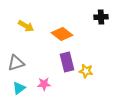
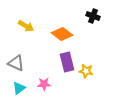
black cross: moved 8 px left, 1 px up; rotated 24 degrees clockwise
gray triangle: rotated 42 degrees clockwise
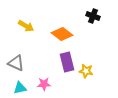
cyan triangle: moved 1 px right; rotated 24 degrees clockwise
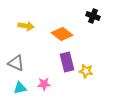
yellow arrow: rotated 21 degrees counterclockwise
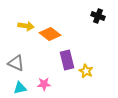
black cross: moved 5 px right
orange diamond: moved 12 px left
purple rectangle: moved 2 px up
yellow star: rotated 16 degrees clockwise
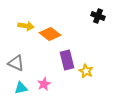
pink star: rotated 24 degrees counterclockwise
cyan triangle: moved 1 px right
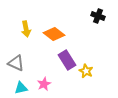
yellow arrow: moved 3 px down; rotated 70 degrees clockwise
orange diamond: moved 4 px right
purple rectangle: rotated 18 degrees counterclockwise
